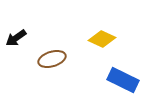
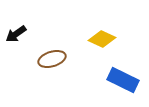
black arrow: moved 4 px up
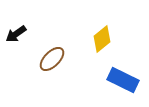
yellow diamond: rotated 64 degrees counterclockwise
brown ellipse: rotated 28 degrees counterclockwise
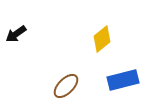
brown ellipse: moved 14 px right, 27 px down
blue rectangle: rotated 40 degrees counterclockwise
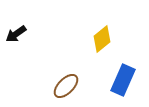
blue rectangle: rotated 52 degrees counterclockwise
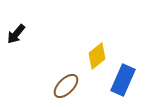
black arrow: rotated 15 degrees counterclockwise
yellow diamond: moved 5 px left, 17 px down
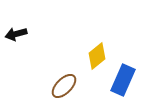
black arrow: rotated 35 degrees clockwise
brown ellipse: moved 2 px left
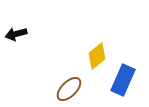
brown ellipse: moved 5 px right, 3 px down
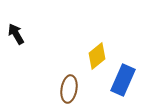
black arrow: rotated 75 degrees clockwise
brown ellipse: rotated 36 degrees counterclockwise
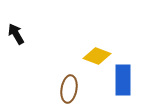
yellow diamond: rotated 60 degrees clockwise
blue rectangle: rotated 24 degrees counterclockwise
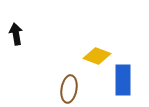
black arrow: rotated 20 degrees clockwise
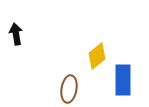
yellow diamond: rotated 60 degrees counterclockwise
